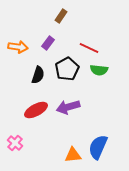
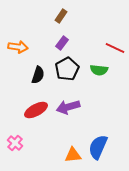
purple rectangle: moved 14 px right
red line: moved 26 px right
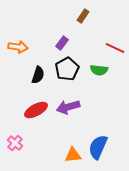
brown rectangle: moved 22 px right
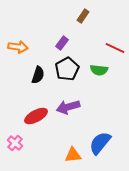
red ellipse: moved 6 px down
blue semicircle: moved 2 px right, 4 px up; rotated 15 degrees clockwise
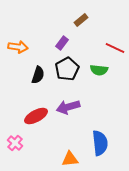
brown rectangle: moved 2 px left, 4 px down; rotated 16 degrees clockwise
blue semicircle: rotated 135 degrees clockwise
orange triangle: moved 3 px left, 4 px down
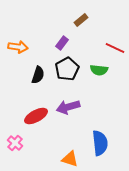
orange triangle: rotated 24 degrees clockwise
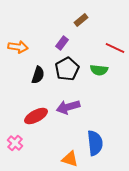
blue semicircle: moved 5 px left
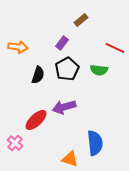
purple arrow: moved 4 px left
red ellipse: moved 4 px down; rotated 15 degrees counterclockwise
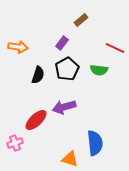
pink cross: rotated 28 degrees clockwise
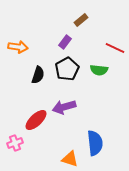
purple rectangle: moved 3 px right, 1 px up
